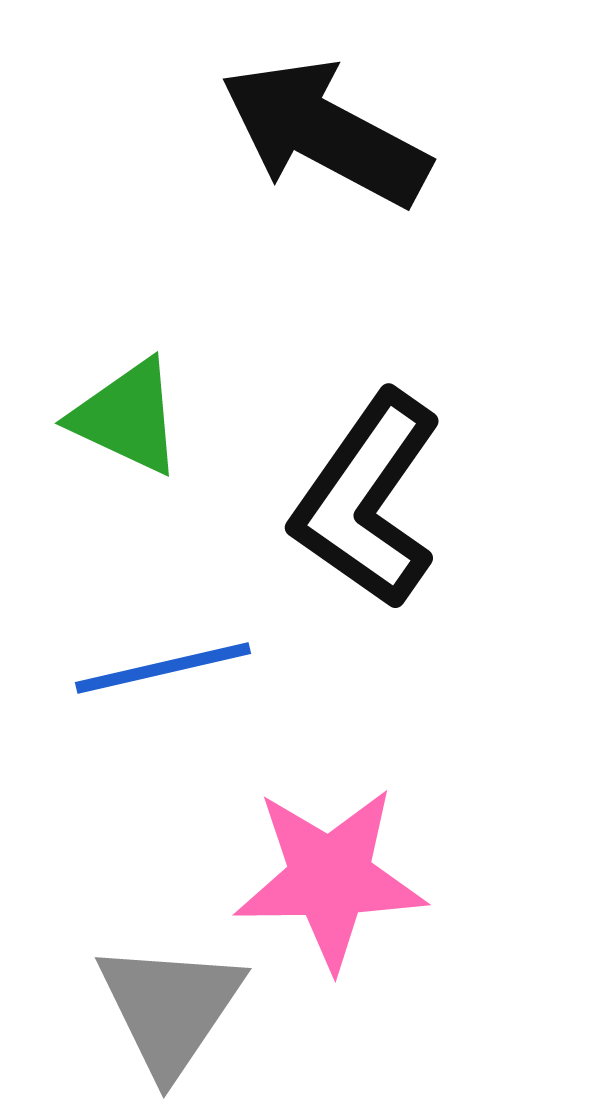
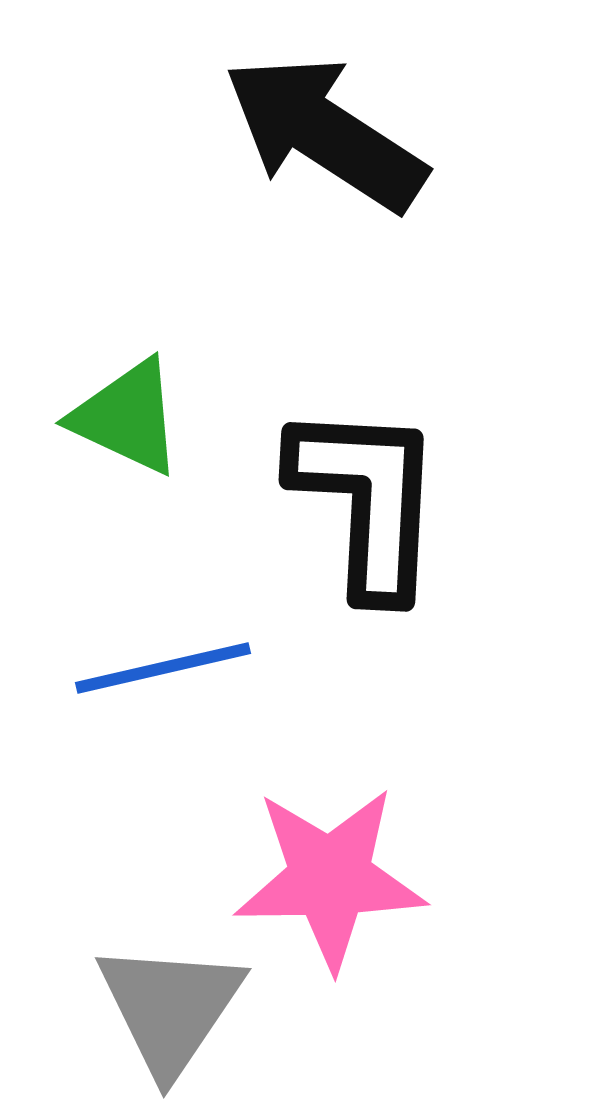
black arrow: rotated 5 degrees clockwise
black L-shape: rotated 148 degrees clockwise
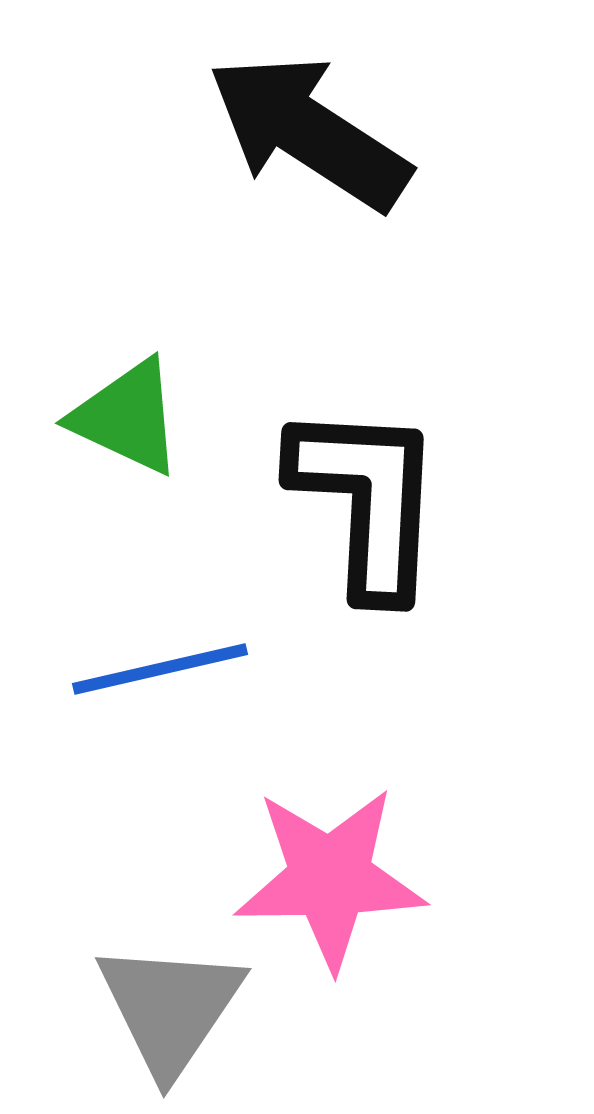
black arrow: moved 16 px left, 1 px up
blue line: moved 3 px left, 1 px down
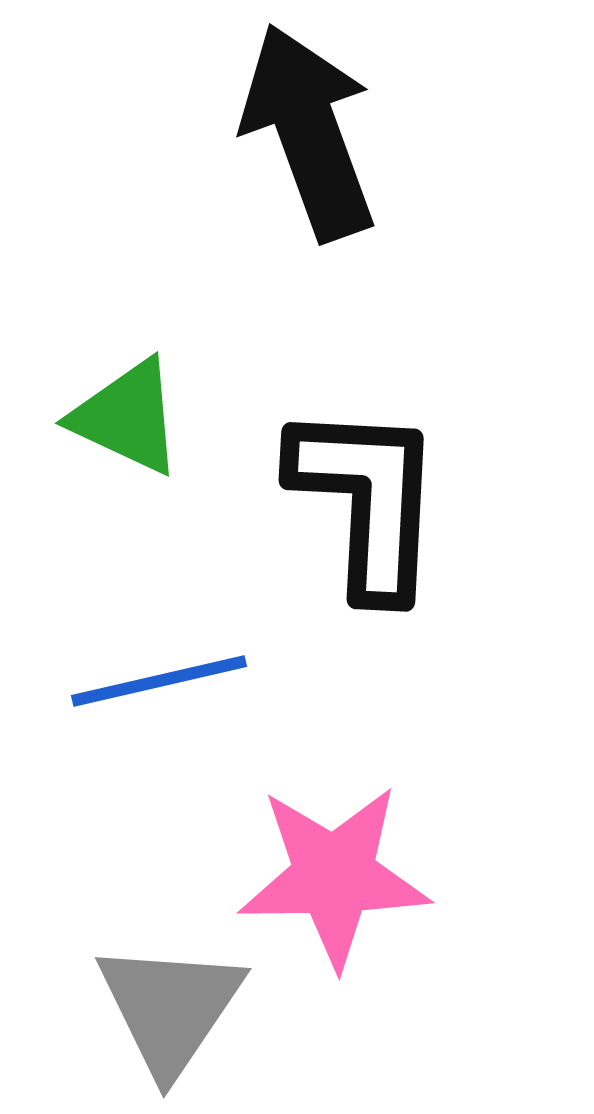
black arrow: rotated 37 degrees clockwise
blue line: moved 1 px left, 12 px down
pink star: moved 4 px right, 2 px up
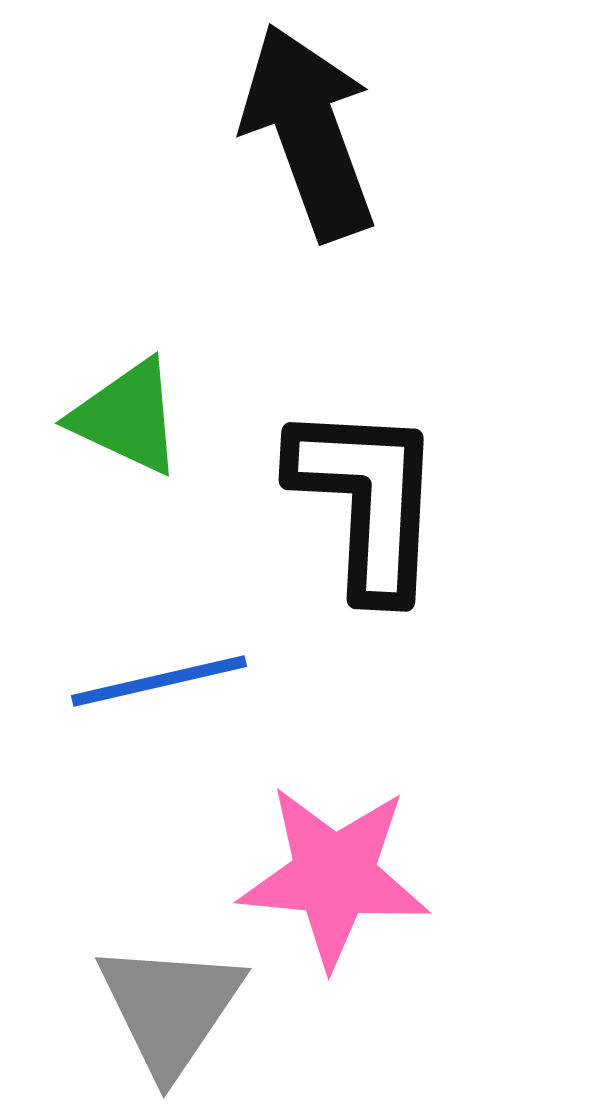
pink star: rotated 6 degrees clockwise
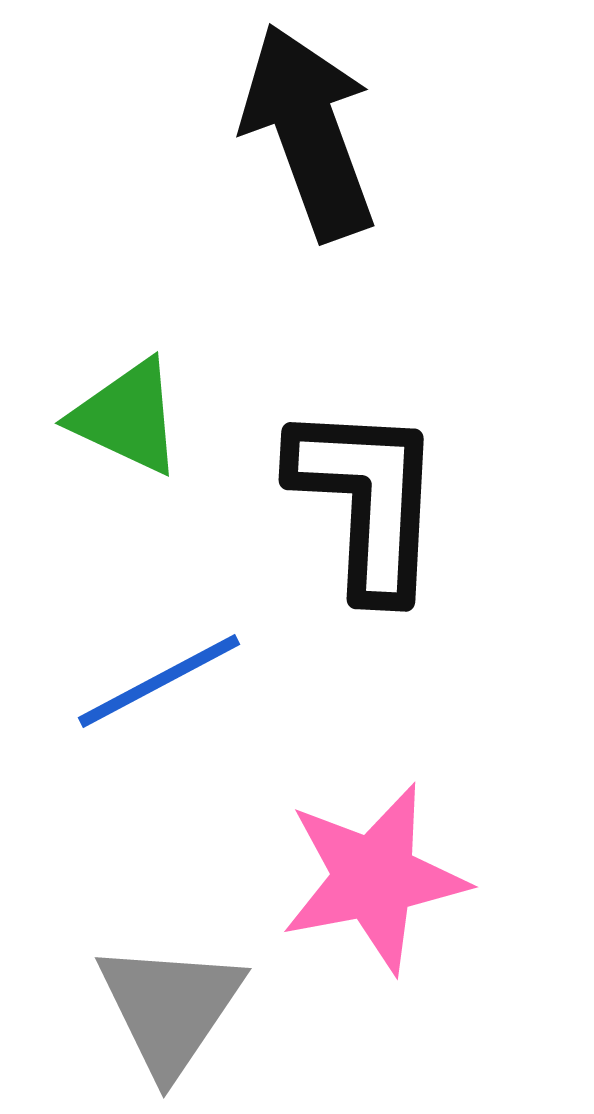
blue line: rotated 15 degrees counterclockwise
pink star: moved 40 px right, 2 px down; rotated 16 degrees counterclockwise
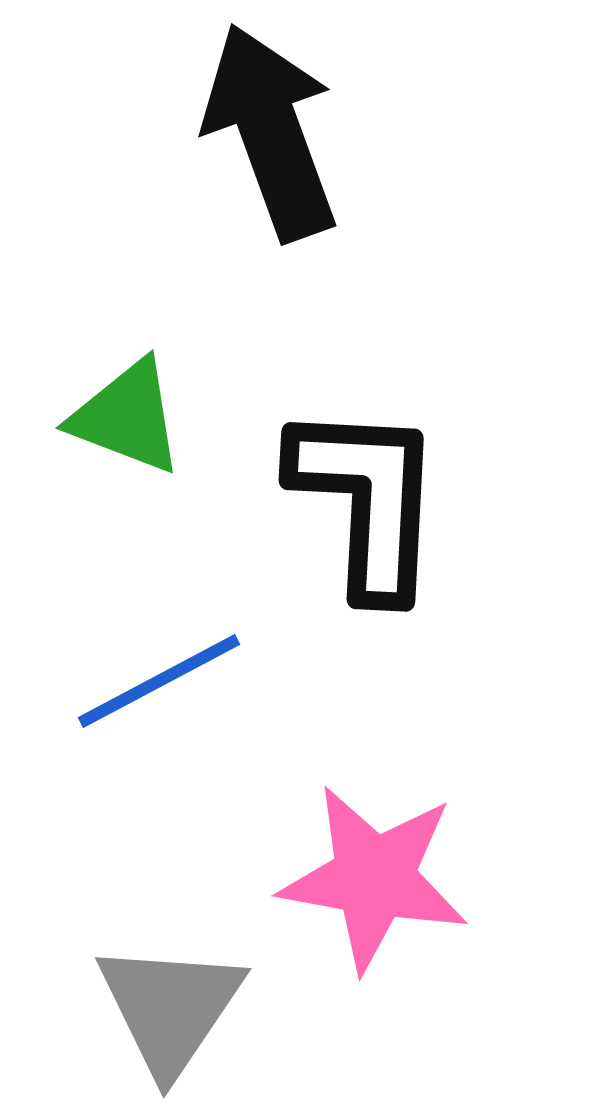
black arrow: moved 38 px left
green triangle: rotated 4 degrees counterclockwise
pink star: rotated 21 degrees clockwise
